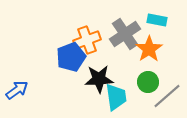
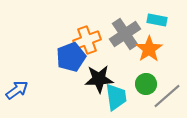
green circle: moved 2 px left, 2 px down
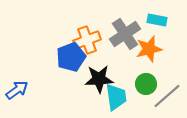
orange star: rotated 20 degrees clockwise
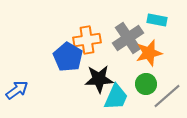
gray cross: moved 3 px right, 4 px down
orange cross: rotated 12 degrees clockwise
orange star: moved 4 px down
blue pentagon: moved 3 px left; rotated 20 degrees counterclockwise
cyan trapezoid: rotated 32 degrees clockwise
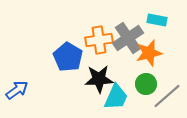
orange cross: moved 12 px right
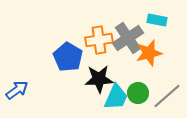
green circle: moved 8 px left, 9 px down
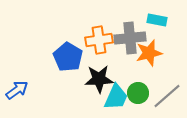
gray cross: moved 2 px right; rotated 28 degrees clockwise
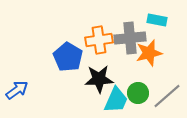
cyan trapezoid: moved 3 px down
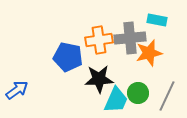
blue pentagon: rotated 20 degrees counterclockwise
gray line: rotated 24 degrees counterclockwise
